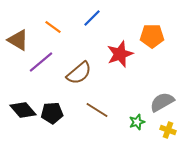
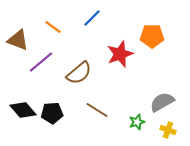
brown triangle: rotated 10 degrees counterclockwise
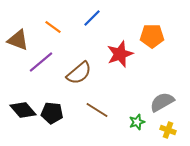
black pentagon: rotated 10 degrees clockwise
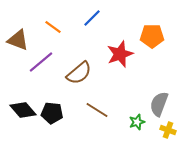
gray semicircle: moved 3 px left, 2 px down; rotated 40 degrees counterclockwise
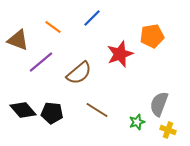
orange pentagon: rotated 10 degrees counterclockwise
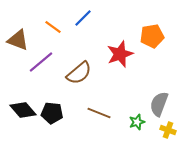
blue line: moved 9 px left
brown line: moved 2 px right, 3 px down; rotated 10 degrees counterclockwise
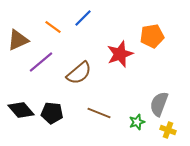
brown triangle: rotated 45 degrees counterclockwise
black diamond: moved 2 px left
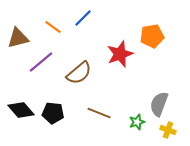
brown triangle: moved 2 px up; rotated 10 degrees clockwise
black pentagon: moved 1 px right
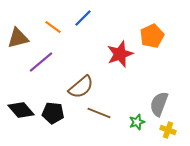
orange pentagon: rotated 15 degrees counterclockwise
brown semicircle: moved 2 px right, 14 px down
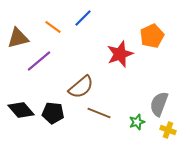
purple line: moved 2 px left, 1 px up
